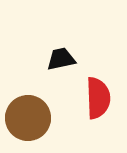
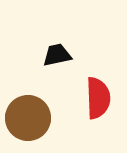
black trapezoid: moved 4 px left, 4 px up
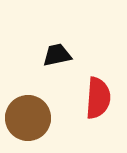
red semicircle: rotated 6 degrees clockwise
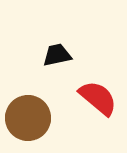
red semicircle: rotated 54 degrees counterclockwise
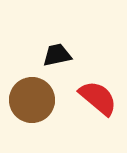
brown circle: moved 4 px right, 18 px up
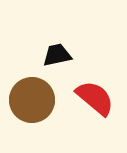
red semicircle: moved 3 px left
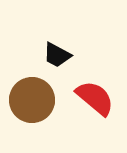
black trapezoid: rotated 140 degrees counterclockwise
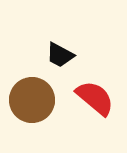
black trapezoid: moved 3 px right
